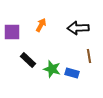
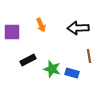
orange arrow: rotated 128 degrees clockwise
black rectangle: rotated 70 degrees counterclockwise
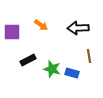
orange arrow: rotated 32 degrees counterclockwise
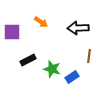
orange arrow: moved 3 px up
brown line: rotated 16 degrees clockwise
blue rectangle: moved 4 px down; rotated 48 degrees counterclockwise
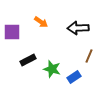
brown line: rotated 16 degrees clockwise
blue rectangle: moved 2 px right
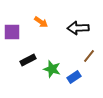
brown line: rotated 16 degrees clockwise
